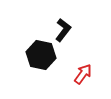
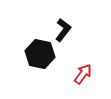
black hexagon: moved 1 px left, 1 px up
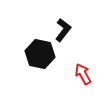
red arrow: rotated 65 degrees counterclockwise
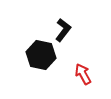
black hexagon: moved 1 px right, 1 px down
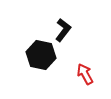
red arrow: moved 2 px right
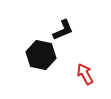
black L-shape: rotated 30 degrees clockwise
